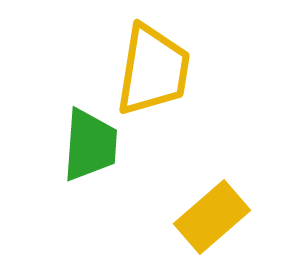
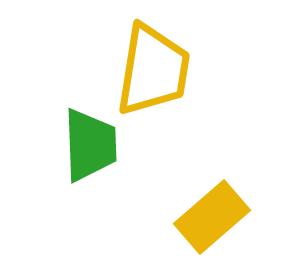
green trapezoid: rotated 6 degrees counterclockwise
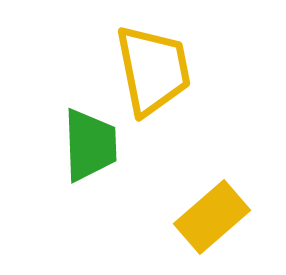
yellow trapezoid: rotated 20 degrees counterclockwise
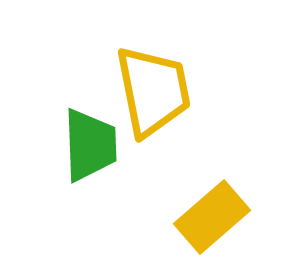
yellow trapezoid: moved 21 px down
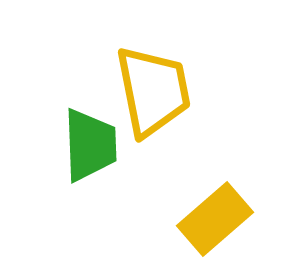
yellow rectangle: moved 3 px right, 2 px down
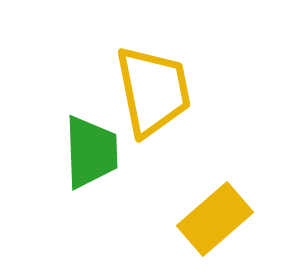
green trapezoid: moved 1 px right, 7 px down
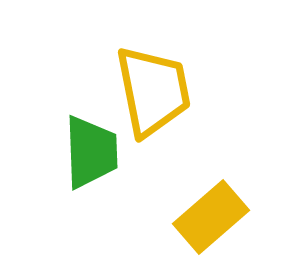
yellow rectangle: moved 4 px left, 2 px up
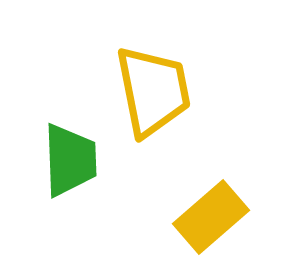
green trapezoid: moved 21 px left, 8 px down
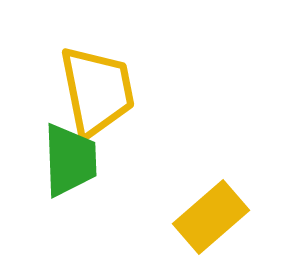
yellow trapezoid: moved 56 px left
